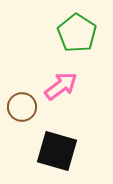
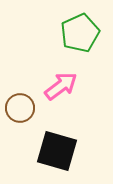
green pentagon: moved 3 px right; rotated 15 degrees clockwise
brown circle: moved 2 px left, 1 px down
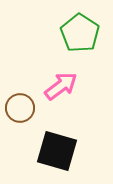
green pentagon: rotated 15 degrees counterclockwise
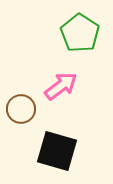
brown circle: moved 1 px right, 1 px down
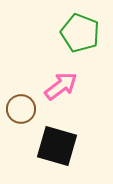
green pentagon: rotated 12 degrees counterclockwise
black square: moved 5 px up
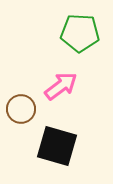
green pentagon: rotated 18 degrees counterclockwise
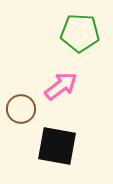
black square: rotated 6 degrees counterclockwise
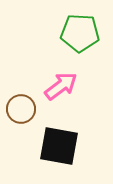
black square: moved 2 px right
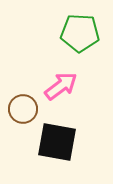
brown circle: moved 2 px right
black square: moved 2 px left, 4 px up
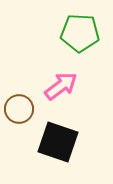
brown circle: moved 4 px left
black square: moved 1 px right; rotated 9 degrees clockwise
